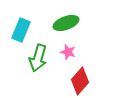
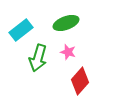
cyan rectangle: rotated 30 degrees clockwise
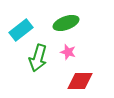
red diamond: rotated 48 degrees clockwise
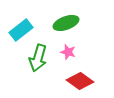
red diamond: rotated 36 degrees clockwise
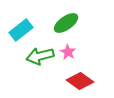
green ellipse: rotated 15 degrees counterclockwise
pink star: rotated 14 degrees clockwise
green arrow: moved 2 px right, 2 px up; rotated 60 degrees clockwise
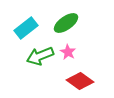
cyan rectangle: moved 5 px right, 2 px up
green arrow: rotated 8 degrees counterclockwise
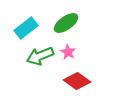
red diamond: moved 3 px left
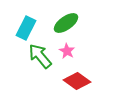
cyan rectangle: rotated 25 degrees counterclockwise
pink star: moved 1 px left, 1 px up
green arrow: rotated 72 degrees clockwise
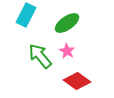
green ellipse: moved 1 px right
cyan rectangle: moved 13 px up
